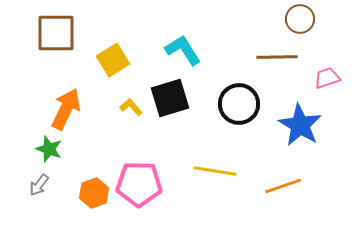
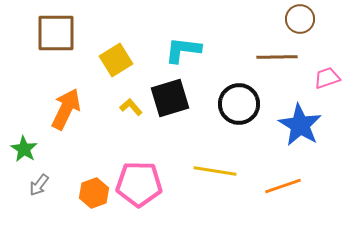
cyan L-shape: rotated 51 degrees counterclockwise
yellow square: moved 3 px right
green star: moved 25 px left; rotated 12 degrees clockwise
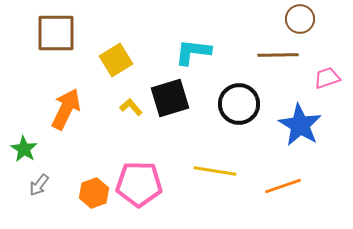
cyan L-shape: moved 10 px right, 2 px down
brown line: moved 1 px right, 2 px up
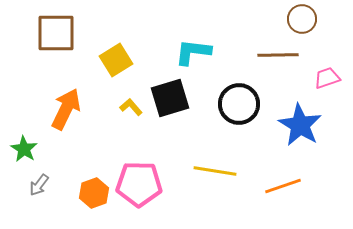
brown circle: moved 2 px right
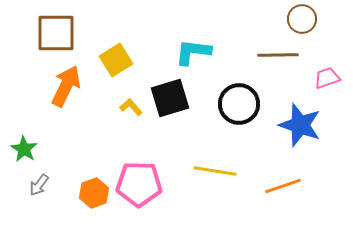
orange arrow: moved 23 px up
blue star: rotated 12 degrees counterclockwise
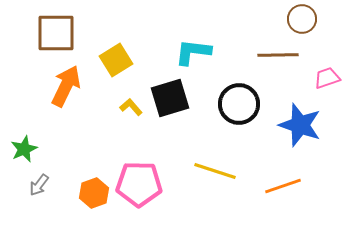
green star: rotated 16 degrees clockwise
yellow line: rotated 9 degrees clockwise
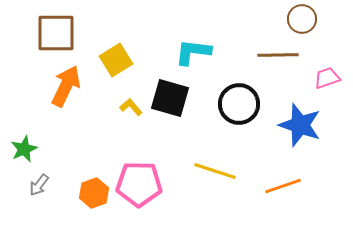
black square: rotated 33 degrees clockwise
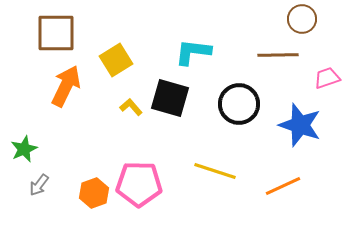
orange line: rotated 6 degrees counterclockwise
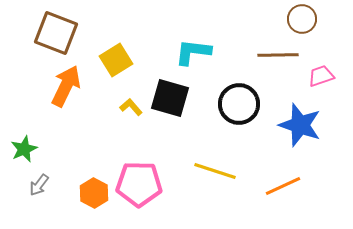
brown square: rotated 21 degrees clockwise
pink trapezoid: moved 6 px left, 2 px up
orange hexagon: rotated 12 degrees counterclockwise
